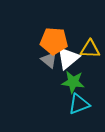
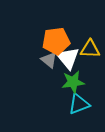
orange pentagon: moved 2 px right; rotated 12 degrees counterclockwise
white triangle: rotated 30 degrees counterclockwise
green star: rotated 15 degrees counterclockwise
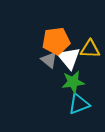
white triangle: moved 1 px right
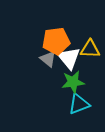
gray triangle: moved 1 px left, 1 px up
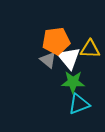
gray triangle: moved 1 px down
green star: rotated 10 degrees clockwise
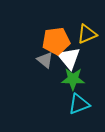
yellow triangle: moved 3 px left, 15 px up; rotated 25 degrees counterclockwise
gray triangle: moved 3 px left
green star: moved 3 px up
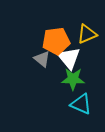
gray triangle: moved 3 px left, 1 px up
cyan triangle: moved 2 px right; rotated 45 degrees clockwise
